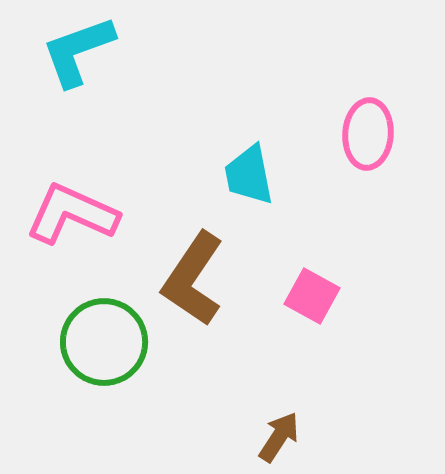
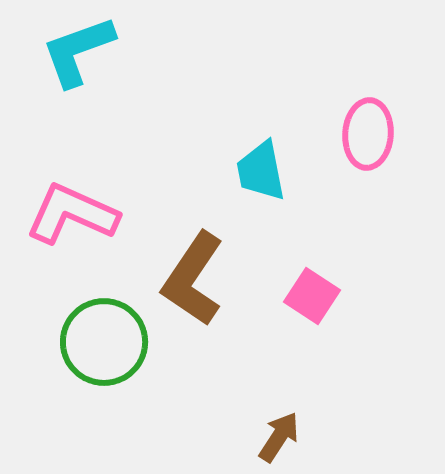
cyan trapezoid: moved 12 px right, 4 px up
pink square: rotated 4 degrees clockwise
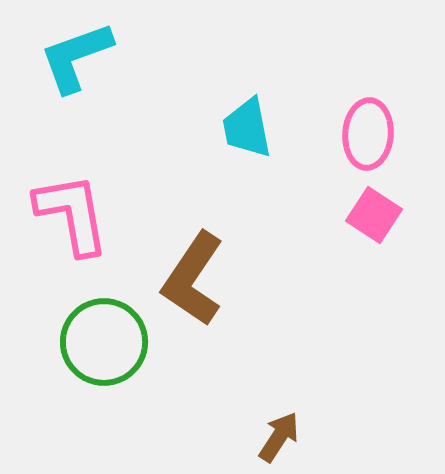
cyan L-shape: moved 2 px left, 6 px down
cyan trapezoid: moved 14 px left, 43 px up
pink L-shape: rotated 56 degrees clockwise
pink square: moved 62 px right, 81 px up
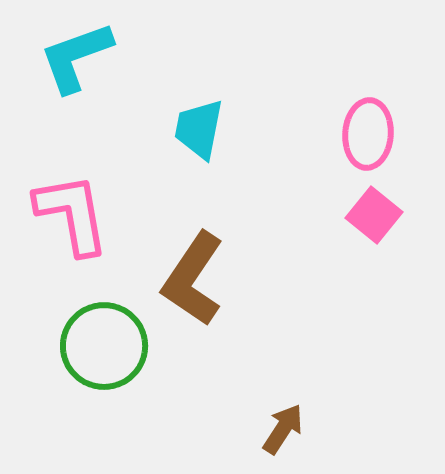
cyan trapezoid: moved 48 px left, 1 px down; rotated 22 degrees clockwise
pink square: rotated 6 degrees clockwise
green circle: moved 4 px down
brown arrow: moved 4 px right, 8 px up
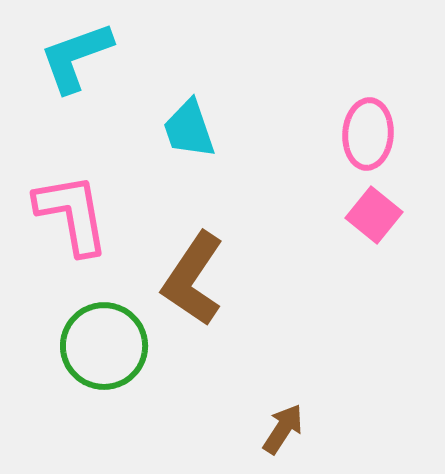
cyan trapezoid: moved 10 px left; rotated 30 degrees counterclockwise
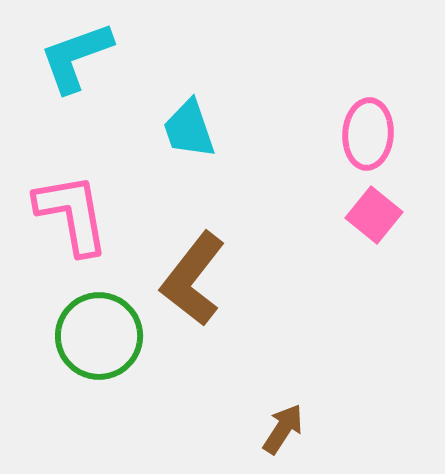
brown L-shape: rotated 4 degrees clockwise
green circle: moved 5 px left, 10 px up
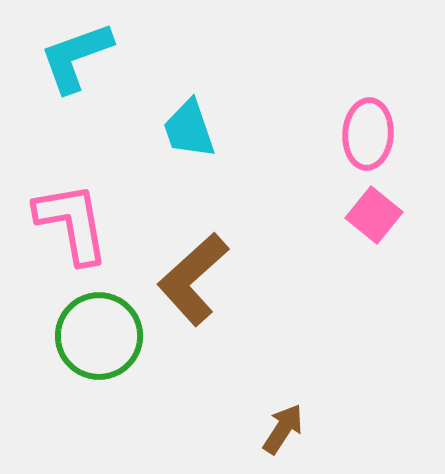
pink L-shape: moved 9 px down
brown L-shape: rotated 10 degrees clockwise
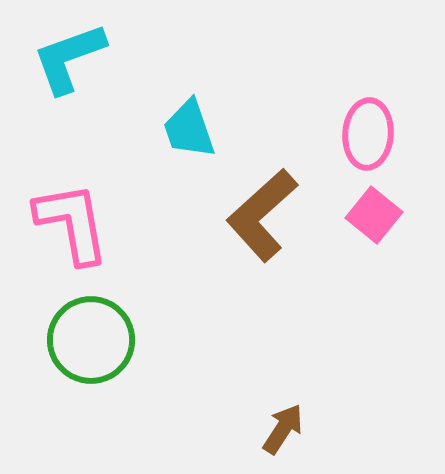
cyan L-shape: moved 7 px left, 1 px down
brown L-shape: moved 69 px right, 64 px up
green circle: moved 8 px left, 4 px down
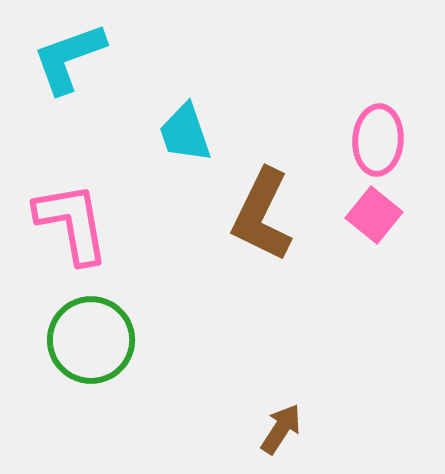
cyan trapezoid: moved 4 px left, 4 px down
pink ellipse: moved 10 px right, 6 px down
brown L-shape: rotated 22 degrees counterclockwise
brown arrow: moved 2 px left
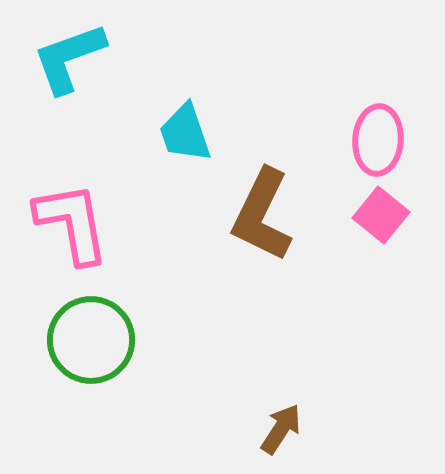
pink square: moved 7 px right
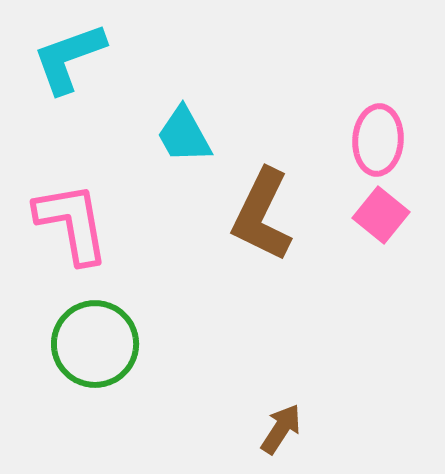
cyan trapezoid: moved 1 px left, 2 px down; rotated 10 degrees counterclockwise
green circle: moved 4 px right, 4 px down
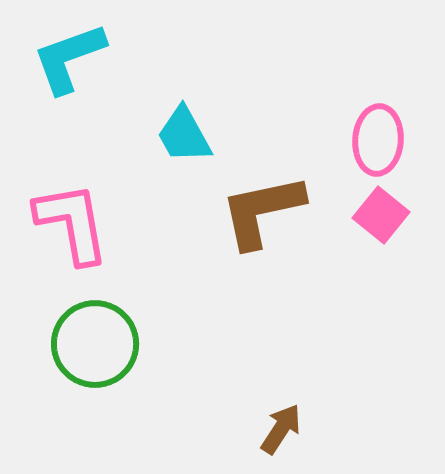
brown L-shape: moved 4 px up; rotated 52 degrees clockwise
